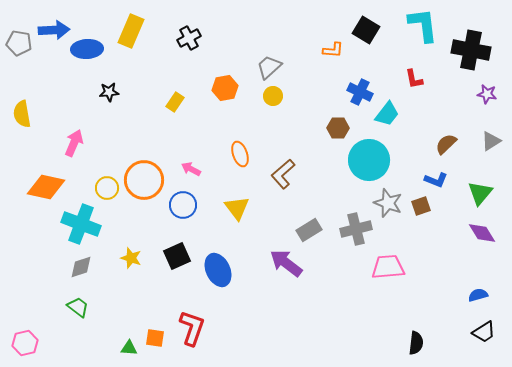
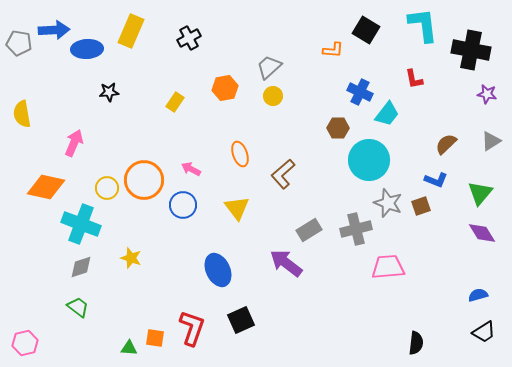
black square at (177, 256): moved 64 px right, 64 px down
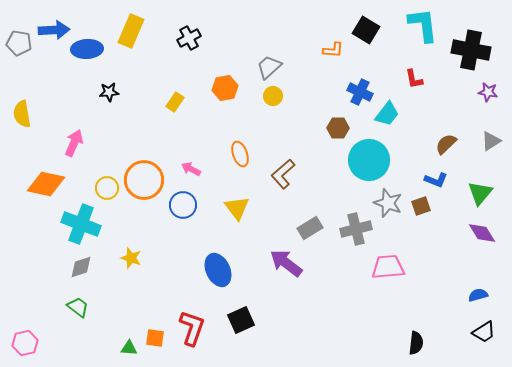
purple star at (487, 94): moved 1 px right, 2 px up
orange diamond at (46, 187): moved 3 px up
gray rectangle at (309, 230): moved 1 px right, 2 px up
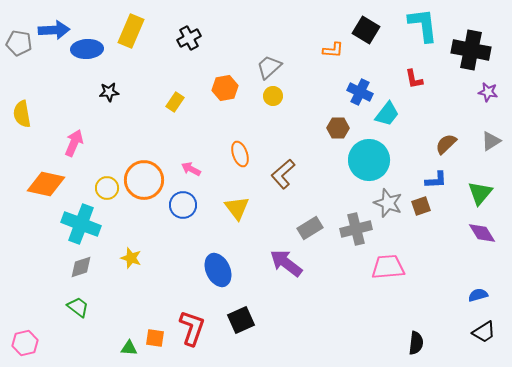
blue L-shape at (436, 180): rotated 25 degrees counterclockwise
